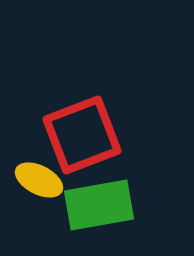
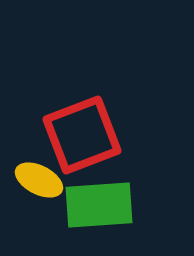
green rectangle: rotated 6 degrees clockwise
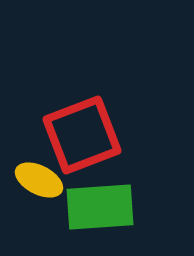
green rectangle: moved 1 px right, 2 px down
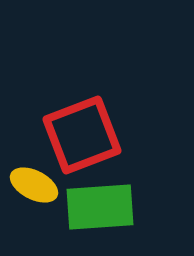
yellow ellipse: moved 5 px left, 5 px down
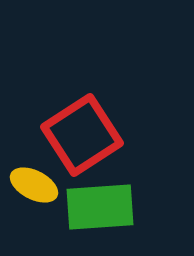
red square: rotated 12 degrees counterclockwise
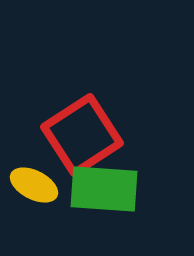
green rectangle: moved 4 px right, 18 px up; rotated 8 degrees clockwise
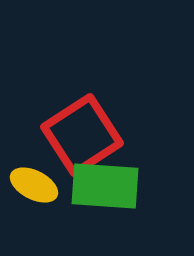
green rectangle: moved 1 px right, 3 px up
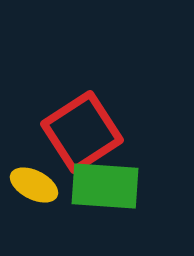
red square: moved 3 px up
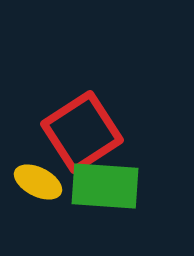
yellow ellipse: moved 4 px right, 3 px up
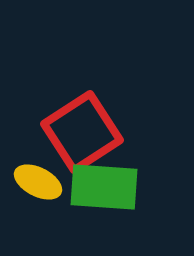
green rectangle: moved 1 px left, 1 px down
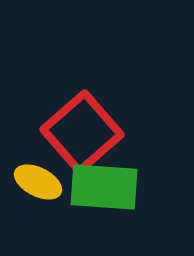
red square: rotated 8 degrees counterclockwise
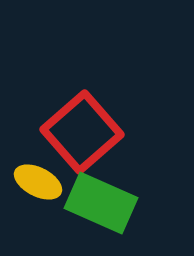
green rectangle: moved 3 px left, 16 px down; rotated 20 degrees clockwise
